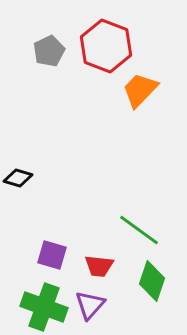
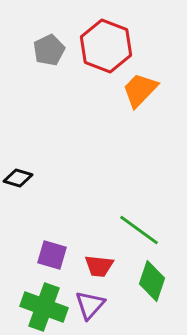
gray pentagon: moved 1 px up
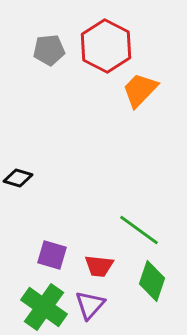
red hexagon: rotated 6 degrees clockwise
gray pentagon: rotated 20 degrees clockwise
green cross: rotated 15 degrees clockwise
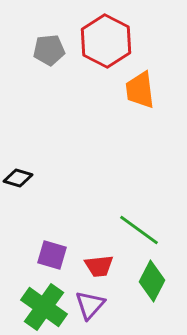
red hexagon: moved 5 px up
orange trapezoid: rotated 51 degrees counterclockwise
red trapezoid: rotated 12 degrees counterclockwise
green diamond: rotated 9 degrees clockwise
